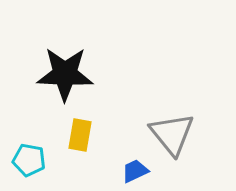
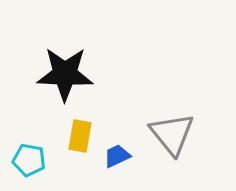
yellow rectangle: moved 1 px down
blue trapezoid: moved 18 px left, 15 px up
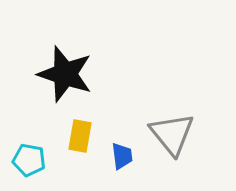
black star: rotated 16 degrees clockwise
blue trapezoid: moved 5 px right; rotated 108 degrees clockwise
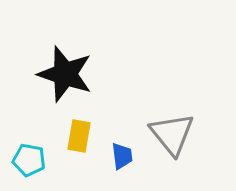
yellow rectangle: moved 1 px left
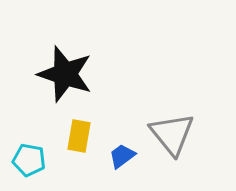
blue trapezoid: rotated 120 degrees counterclockwise
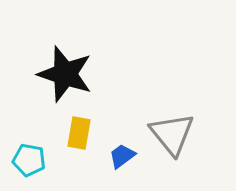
yellow rectangle: moved 3 px up
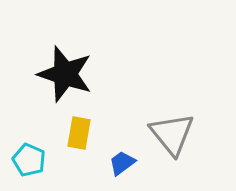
blue trapezoid: moved 7 px down
cyan pentagon: rotated 12 degrees clockwise
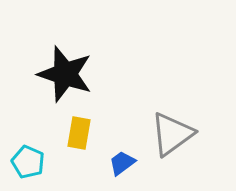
gray triangle: rotated 33 degrees clockwise
cyan pentagon: moved 1 px left, 2 px down
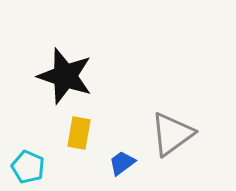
black star: moved 2 px down
cyan pentagon: moved 5 px down
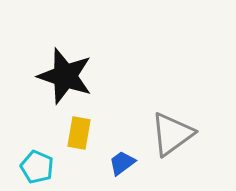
cyan pentagon: moved 9 px right
